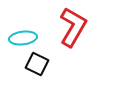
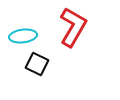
cyan ellipse: moved 2 px up
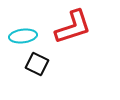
red L-shape: rotated 42 degrees clockwise
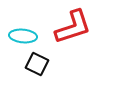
cyan ellipse: rotated 12 degrees clockwise
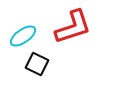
cyan ellipse: rotated 40 degrees counterclockwise
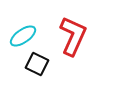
red L-shape: moved 9 px down; rotated 48 degrees counterclockwise
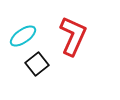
black square: rotated 25 degrees clockwise
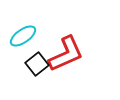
red L-shape: moved 7 px left, 18 px down; rotated 42 degrees clockwise
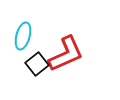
cyan ellipse: rotated 40 degrees counterclockwise
